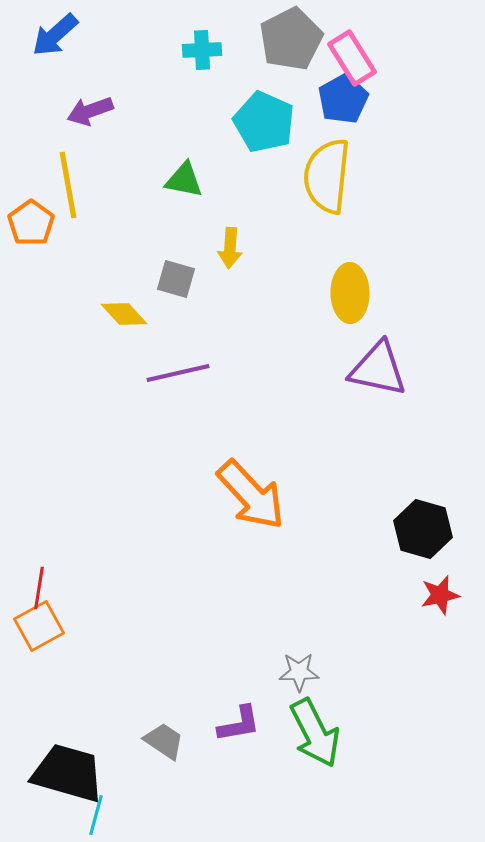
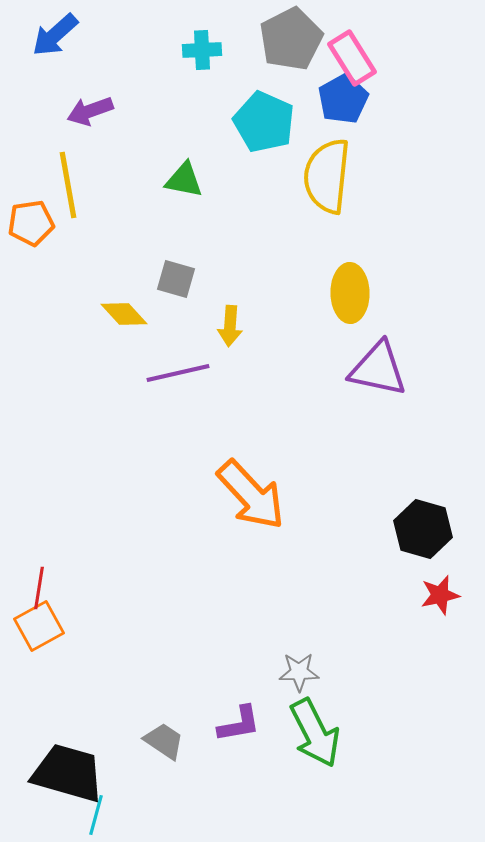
orange pentagon: rotated 27 degrees clockwise
yellow arrow: moved 78 px down
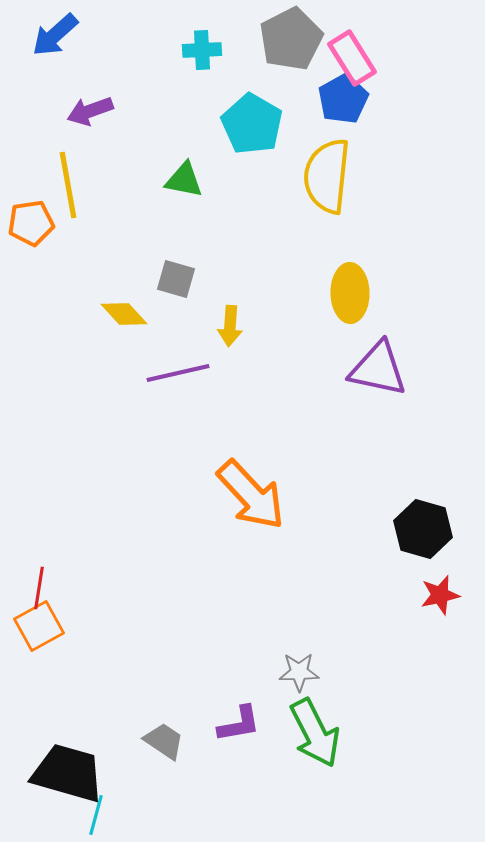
cyan pentagon: moved 12 px left, 2 px down; rotated 6 degrees clockwise
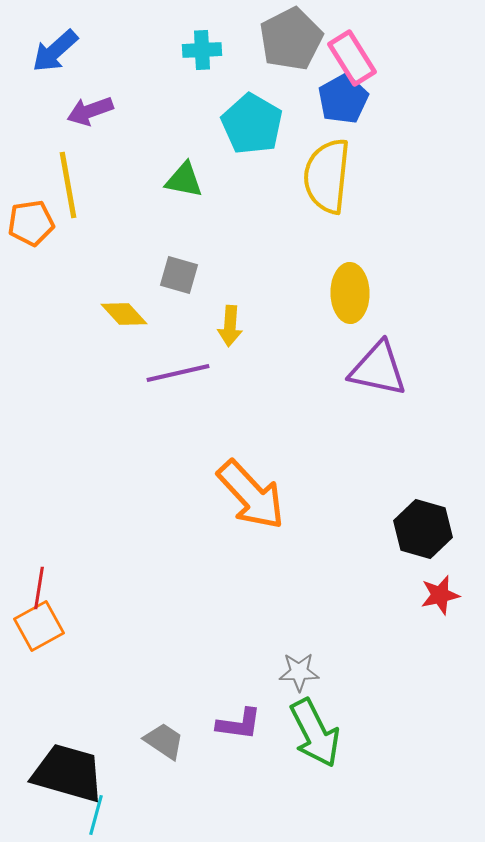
blue arrow: moved 16 px down
gray square: moved 3 px right, 4 px up
purple L-shape: rotated 18 degrees clockwise
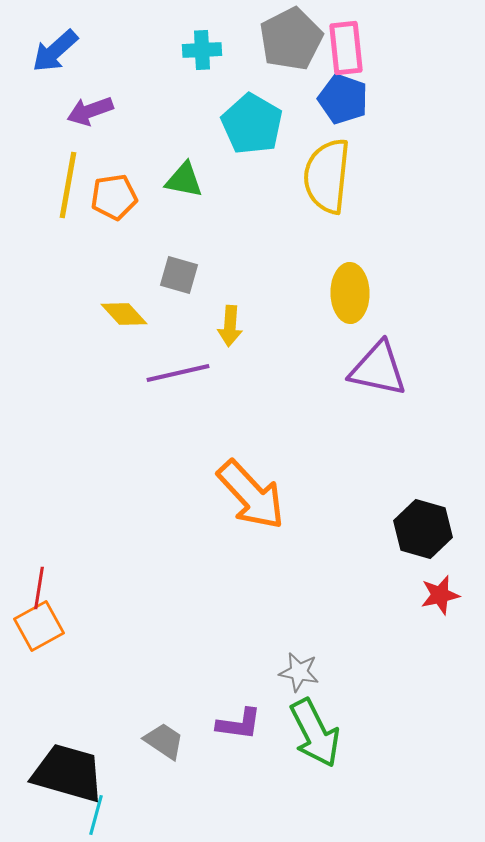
pink rectangle: moved 6 px left, 10 px up; rotated 26 degrees clockwise
blue pentagon: rotated 24 degrees counterclockwise
yellow line: rotated 20 degrees clockwise
orange pentagon: moved 83 px right, 26 px up
gray star: rotated 12 degrees clockwise
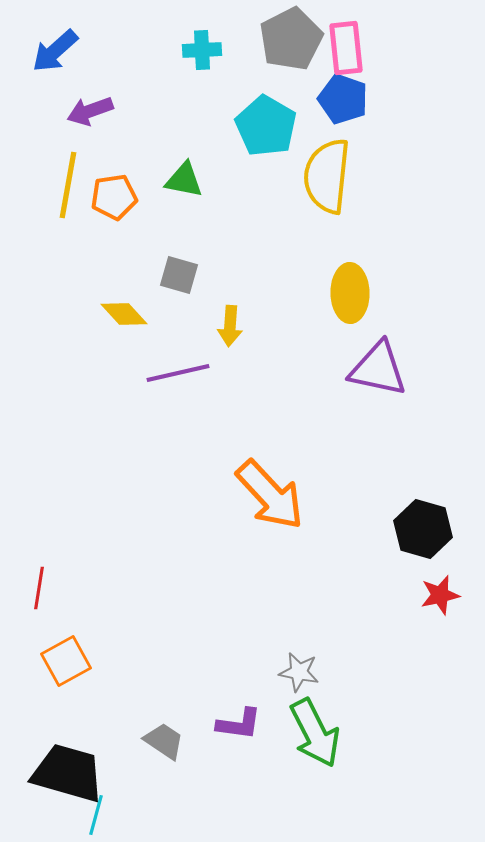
cyan pentagon: moved 14 px right, 2 px down
orange arrow: moved 19 px right
orange square: moved 27 px right, 35 px down
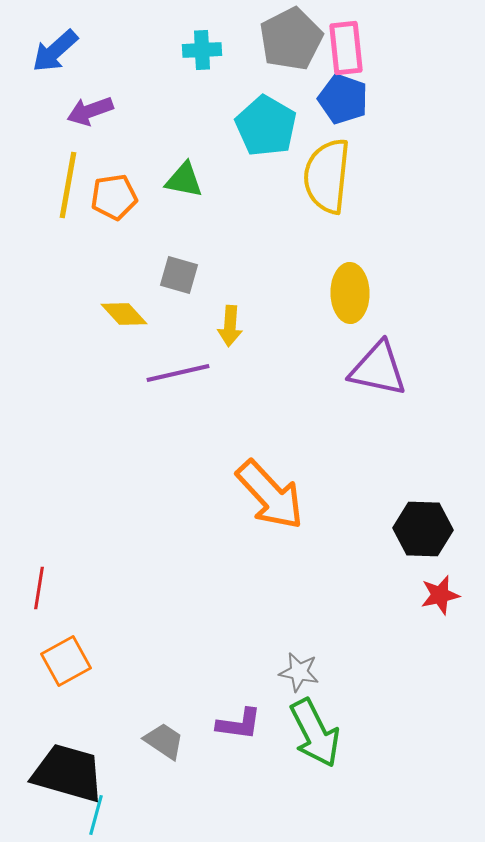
black hexagon: rotated 14 degrees counterclockwise
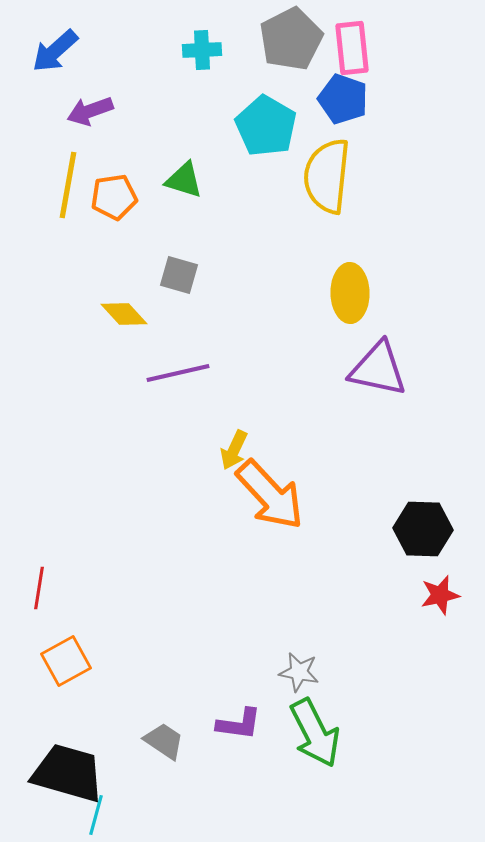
pink rectangle: moved 6 px right
green triangle: rotated 6 degrees clockwise
yellow arrow: moved 4 px right, 124 px down; rotated 21 degrees clockwise
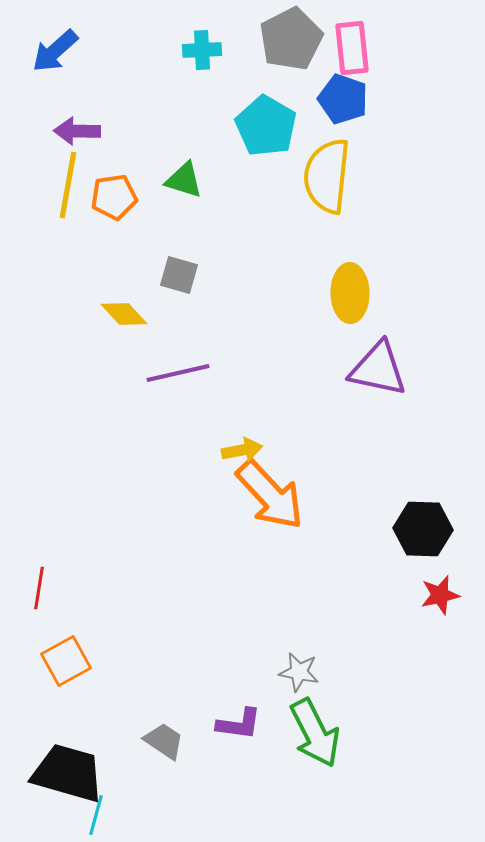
purple arrow: moved 13 px left, 20 px down; rotated 21 degrees clockwise
yellow arrow: moved 8 px right; rotated 126 degrees counterclockwise
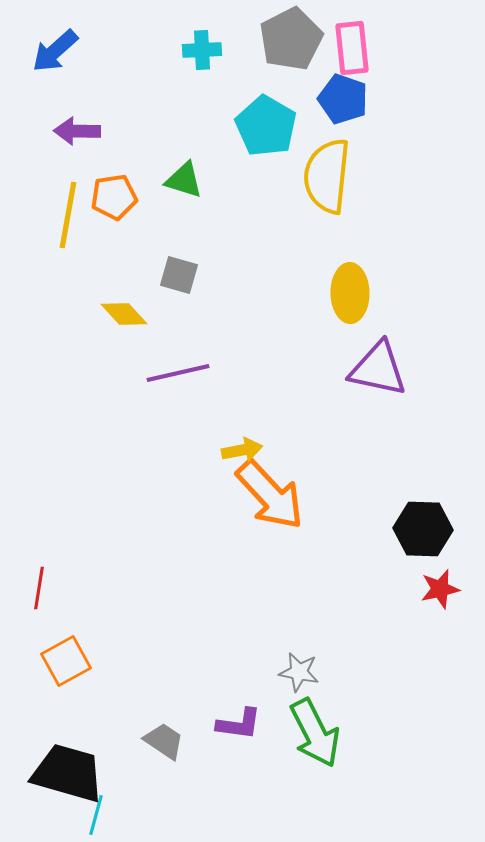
yellow line: moved 30 px down
red star: moved 6 px up
